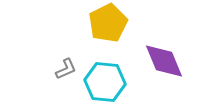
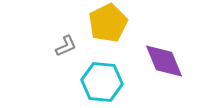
gray L-shape: moved 23 px up
cyan hexagon: moved 3 px left
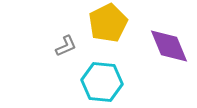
purple diamond: moved 5 px right, 15 px up
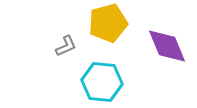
yellow pentagon: rotated 12 degrees clockwise
purple diamond: moved 2 px left
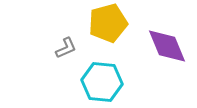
gray L-shape: moved 2 px down
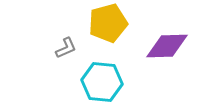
purple diamond: rotated 69 degrees counterclockwise
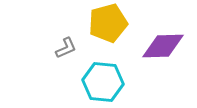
purple diamond: moved 4 px left
cyan hexagon: moved 1 px right
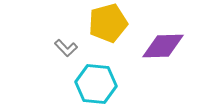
gray L-shape: rotated 70 degrees clockwise
cyan hexagon: moved 7 px left, 2 px down
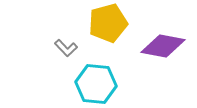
purple diamond: rotated 12 degrees clockwise
